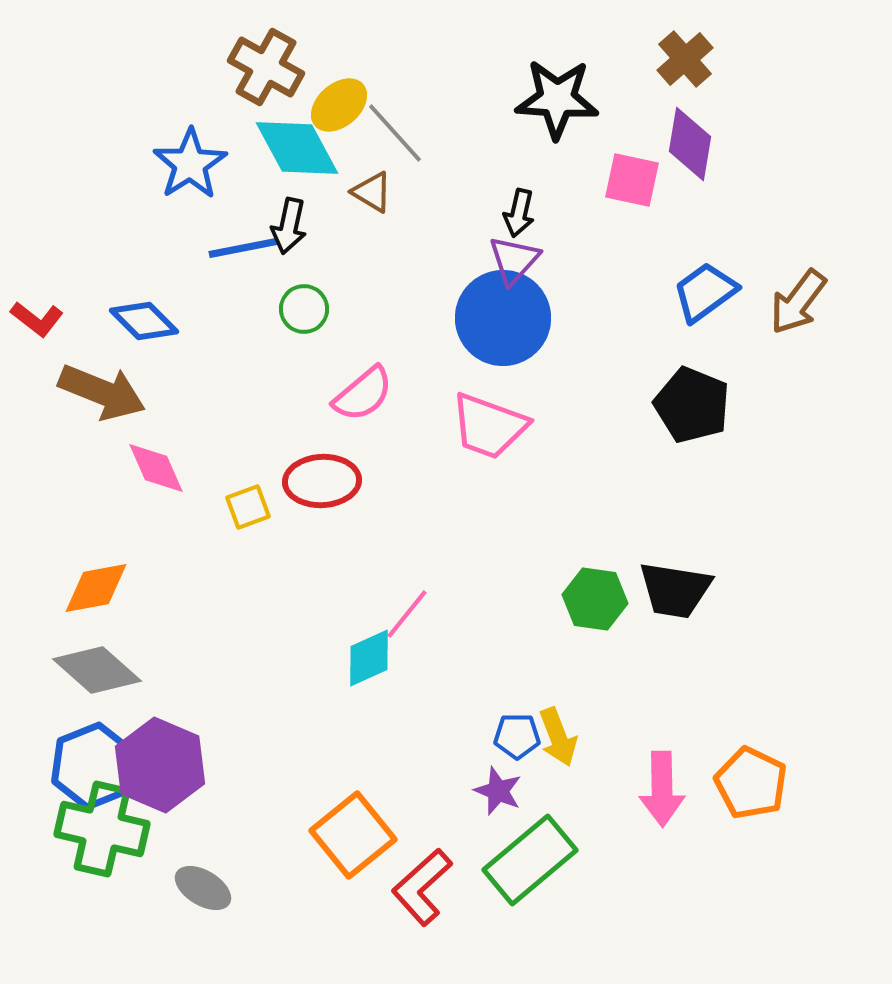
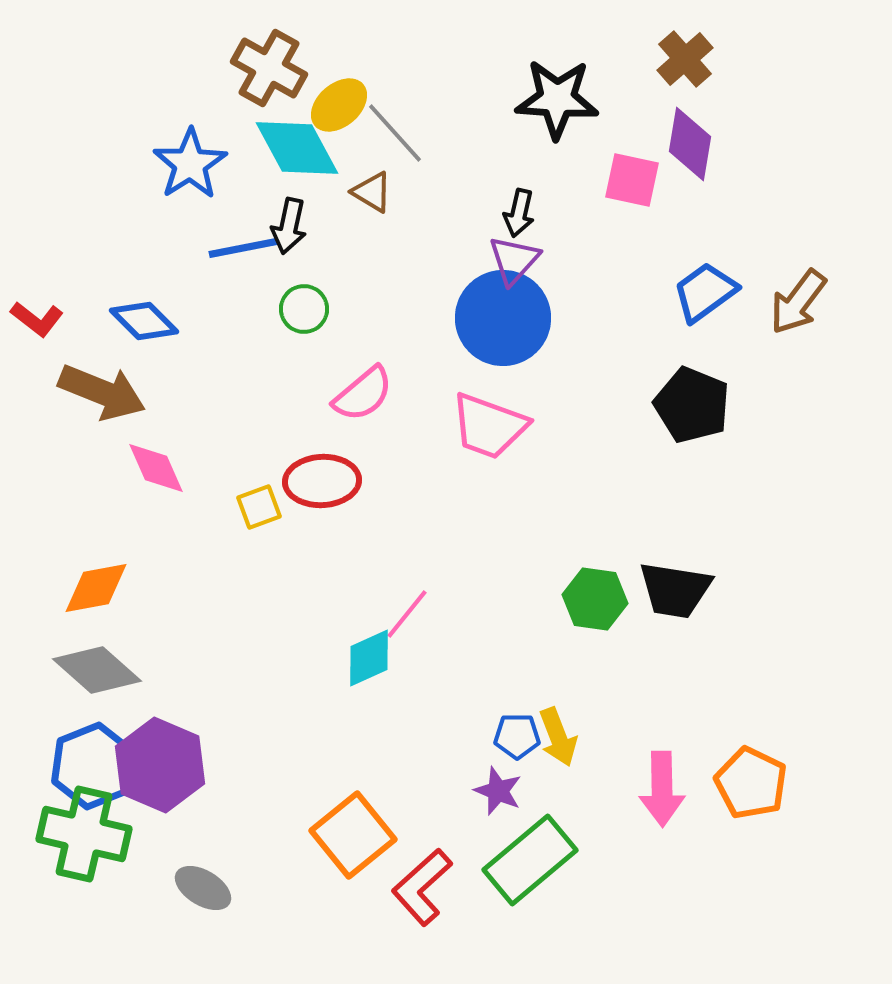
brown cross at (266, 67): moved 3 px right, 1 px down
yellow square at (248, 507): moved 11 px right
green cross at (102, 829): moved 18 px left, 5 px down
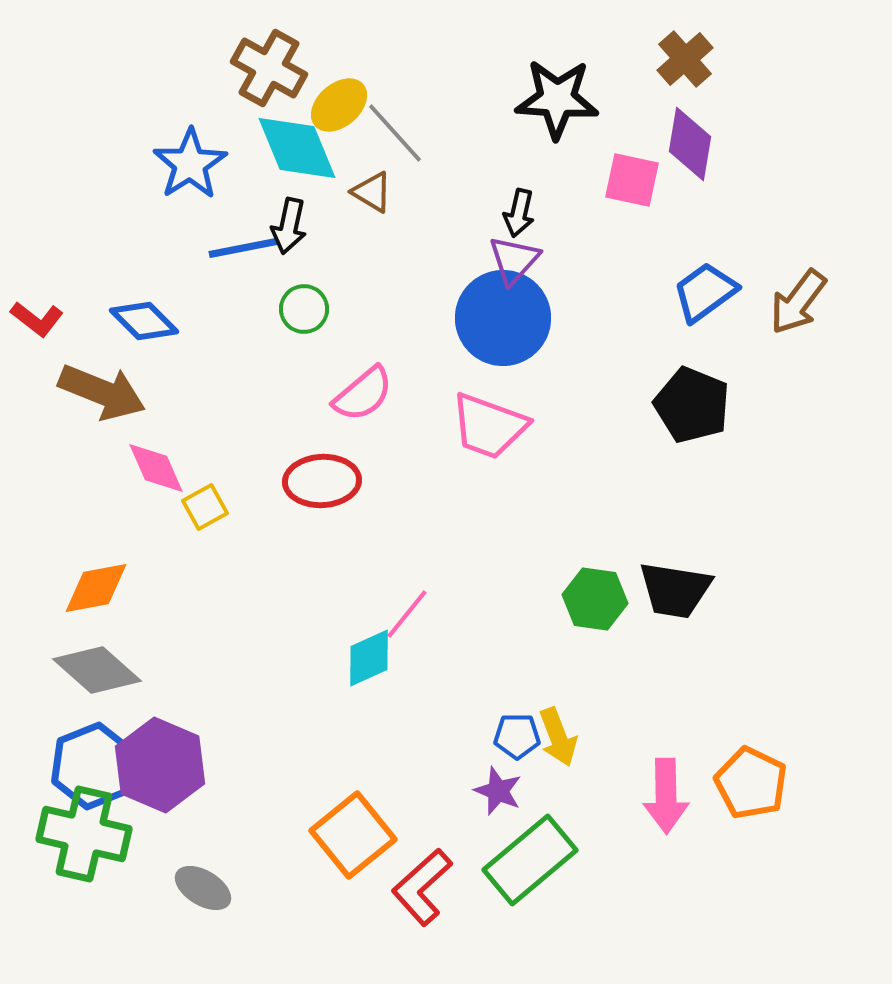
cyan diamond at (297, 148): rotated 6 degrees clockwise
yellow square at (259, 507): moved 54 px left; rotated 9 degrees counterclockwise
pink arrow at (662, 789): moved 4 px right, 7 px down
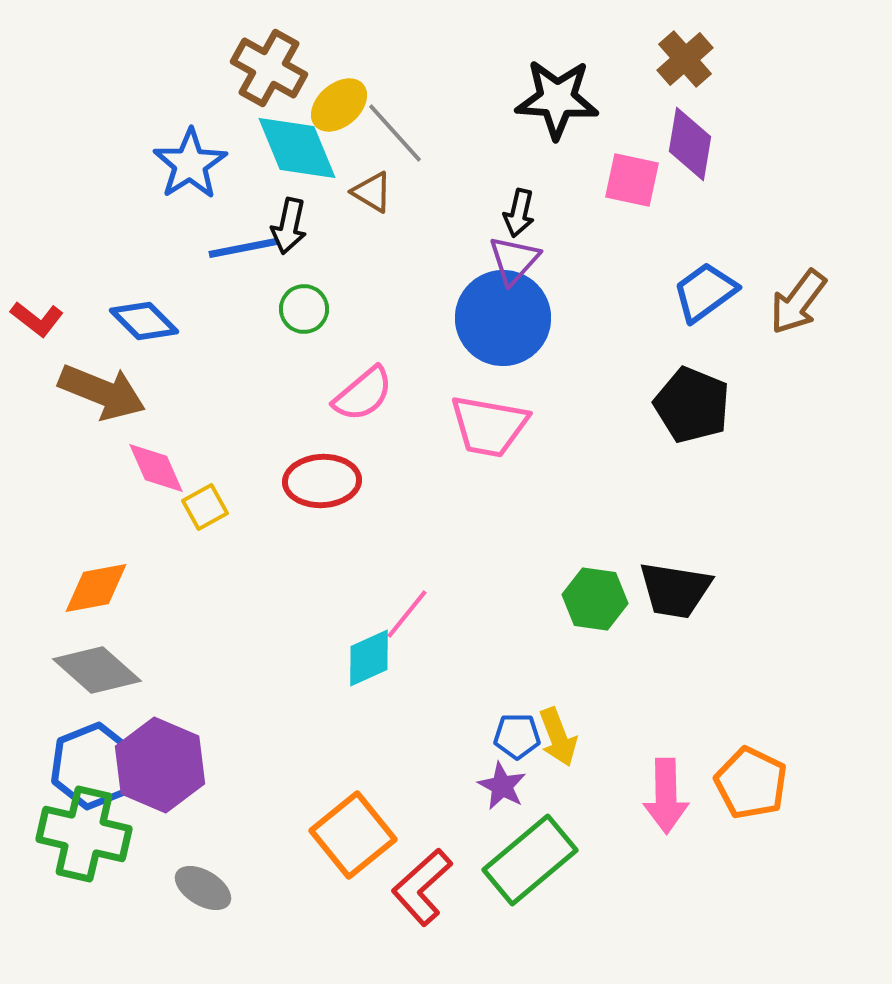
pink trapezoid at (489, 426): rotated 10 degrees counterclockwise
purple star at (498, 791): moved 4 px right, 5 px up; rotated 6 degrees clockwise
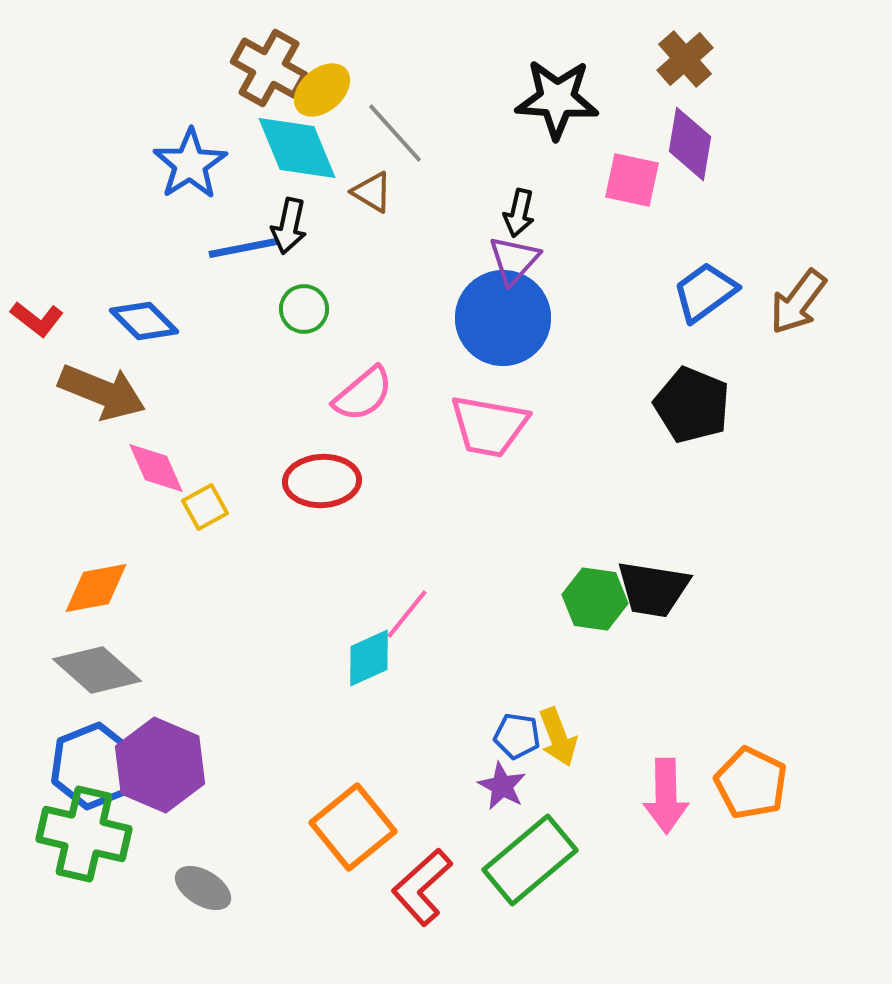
yellow ellipse at (339, 105): moved 17 px left, 15 px up
black trapezoid at (675, 590): moved 22 px left, 1 px up
blue pentagon at (517, 736): rotated 9 degrees clockwise
orange square at (353, 835): moved 8 px up
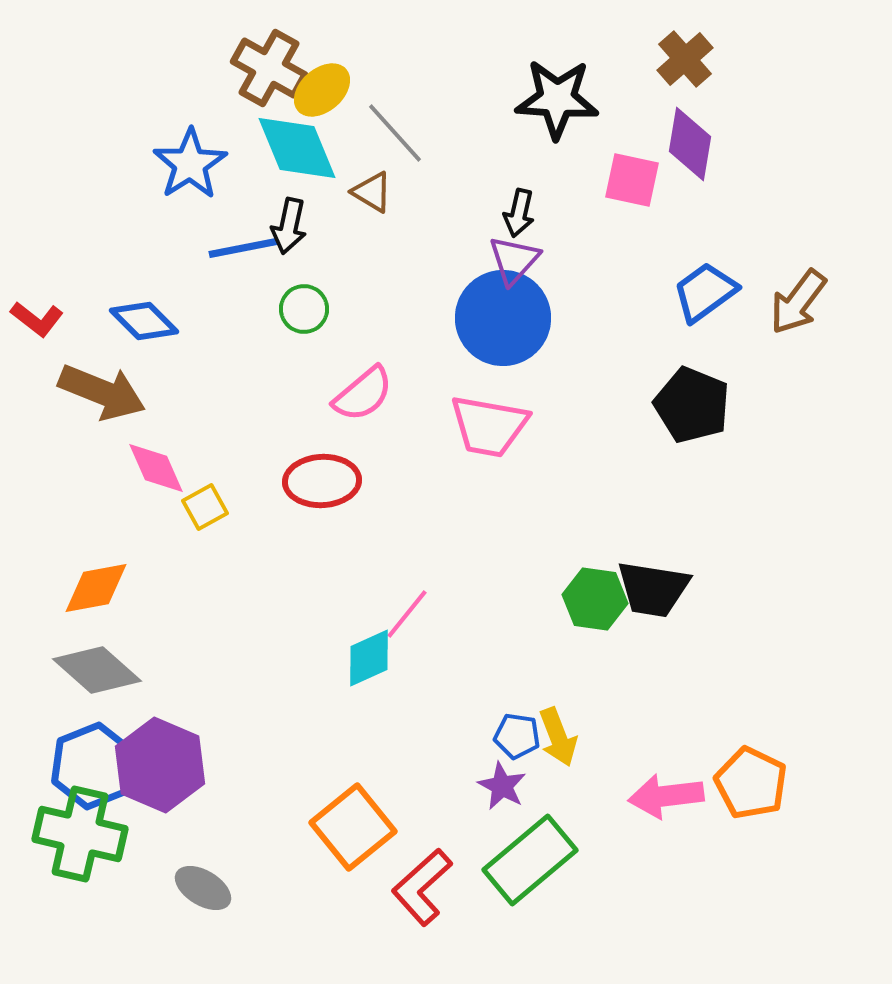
pink arrow at (666, 796): rotated 84 degrees clockwise
green cross at (84, 834): moved 4 px left
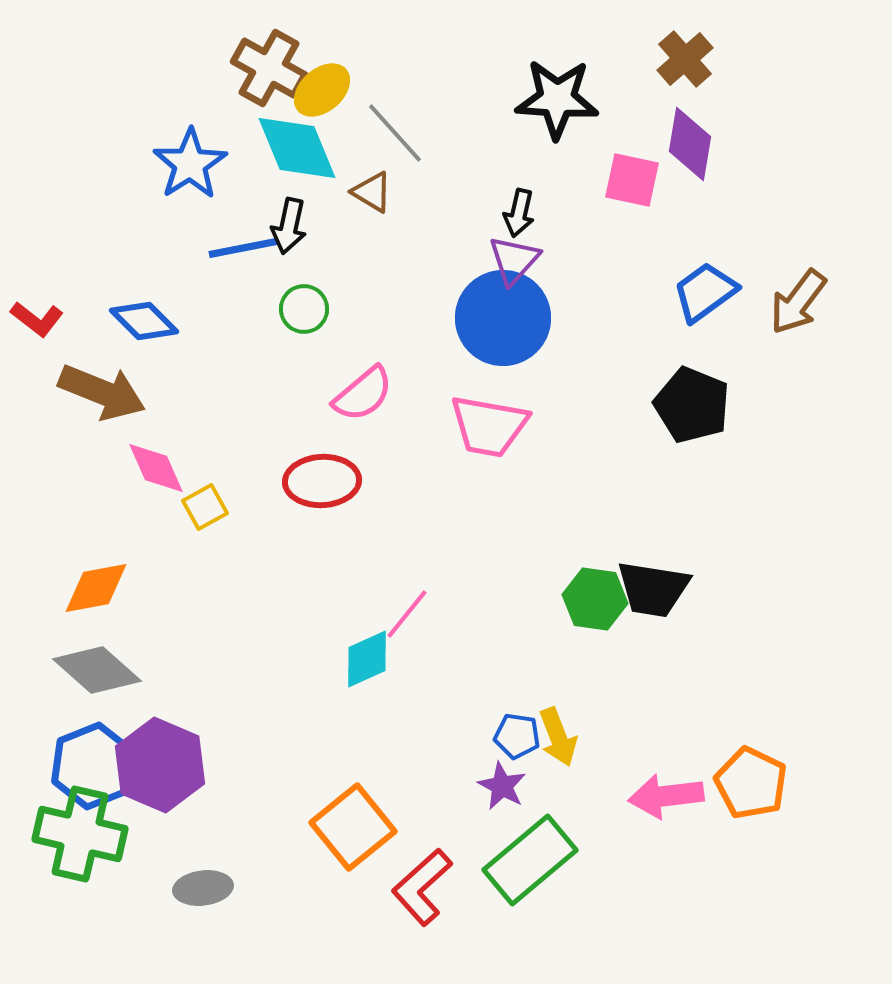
cyan diamond at (369, 658): moved 2 px left, 1 px down
gray ellipse at (203, 888): rotated 38 degrees counterclockwise
